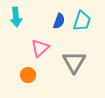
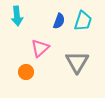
cyan arrow: moved 1 px right, 1 px up
cyan trapezoid: moved 1 px right
gray triangle: moved 3 px right
orange circle: moved 2 px left, 3 px up
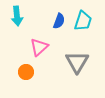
pink triangle: moved 1 px left, 1 px up
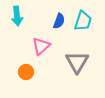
pink triangle: moved 2 px right, 1 px up
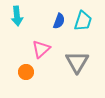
pink triangle: moved 3 px down
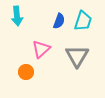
gray triangle: moved 6 px up
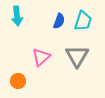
pink triangle: moved 8 px down
orange circle: moved 8 px left, 9 px down
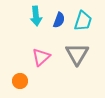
cyan arrow: moved 19 px right
blue semicircle: moved 1 px up
gray triangle: moved 2 px up
orange circle: moved 2 px right
